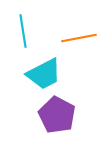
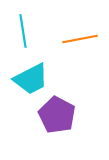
orange line: moved 1 px right, 1 px down
cyan trapezoid: moved 13 px left, 5 px down
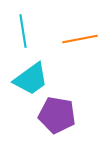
cyan trapezoid: rotated 9 degrees counterclockwise
purple pentagon: rotated 18 degrees counterclockwise
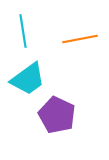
cyan trapezoid: moved 3 px left
purple pentagon: rotated 15 degrees clockwise
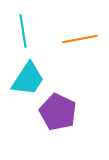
cyan trapezoid: rotated 21 degrees counterclockwise
purple pentagon: moved 1 px right, 3 px up
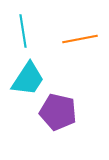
purple pentagon: rotated 12 degrees counterclockwise
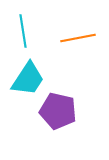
orange line: moved 2 px left, 1 px up
purple pentagon: moved 1 px up
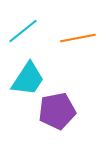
cyan line: rotated 60 degrees clockwise
purple pentagon: moved 1 px left; rotated 24 degrees counterclockwise
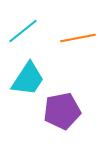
purple pentagon: moved 5 px right
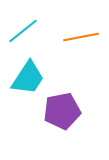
orange line: moved 3 px right, 1 px up
cyan trapezoid: moved 1 px up
